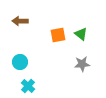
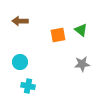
green triangle: moved 4 px up
cyan cross: rotated 32 degrees counterclockwise
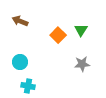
brown arrow: rotated 21 degrees clockwise
green triangle: rotated 24 degrees clockwise
orange square: rotated 35 degrees counterclockwise
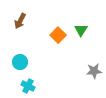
brown arrow: rotated 84 degrees counterclockwise
gray star: moved 12 px right, 7 px down
cyan cross: rotated 16 degrees clockwise
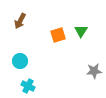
green triangle: moved 1 px down
orange square: rotated 28 degrees clockwise
cyan circle: moved 1 px up
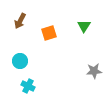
green triangle: moved 3 px right, 5 px up
orange square: moved 9 px left, 2 px up
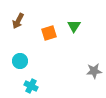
brown arrow: moved 2 px left
green triangle: moved 10 px left
cyan cross: moved 3 px right
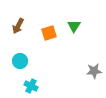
brown arrow: moved 5 px down
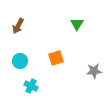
green triangle: moved 3 px right, 2 px up
orange square: moved 7 px right, 25 px down
